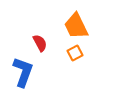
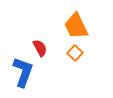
red semicircle: moved 5 px down
orange square: rotated 21 degrees counterclockwise
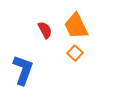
red semicircle: moved 5 px right, 18 px up
blue L-shape: moved 2 px up
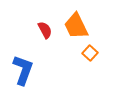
orange square: moved 15 px right
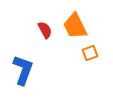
orange trapezoid: moved 1 px left
orange square: rotated 28 degrees clockwise
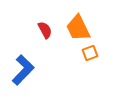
orange trapezoid: moved 3 px right, 2 px down
blue L-shape: rotated 24 degrees clockwise
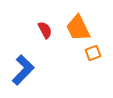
orange square: moved 3 px right
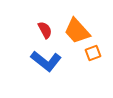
orange trapezoid: moved 1 px left, 3 px down; rotated 16 degrees counterclockwise
blue L-shape: moved 23 px right, 9 px up; rotated 84 degrees clockwise
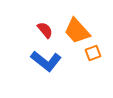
red semicircle: rotated 12 degrees counterclockwise
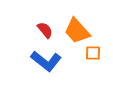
orange square: rotated 21 degrees clockwise
